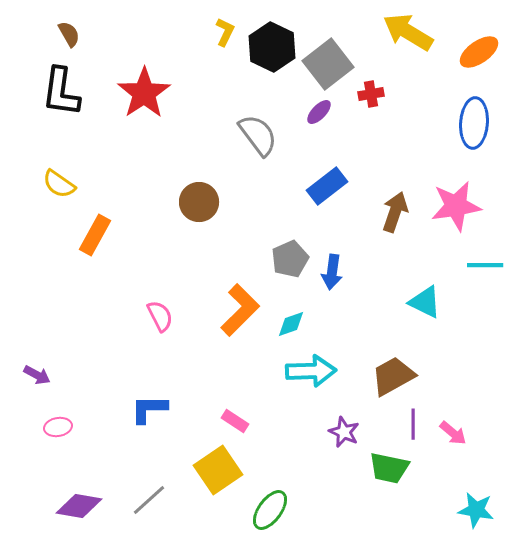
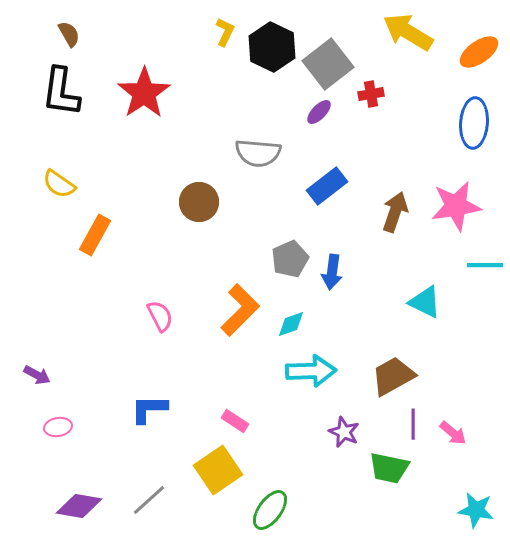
gray semicircle: moved 18 px down; rotated 132 degrees clockwise
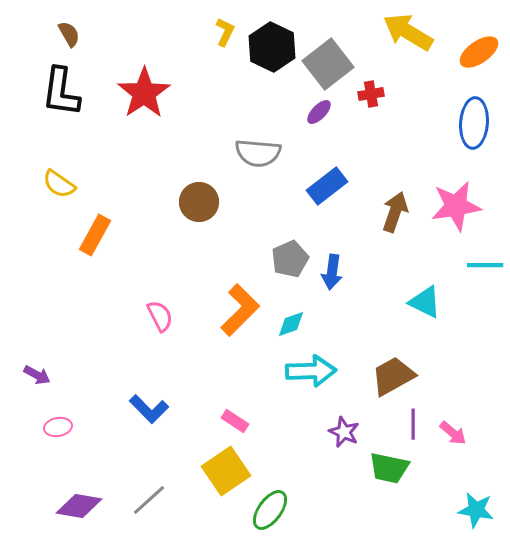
blue L-shape: rotated 135 degrees counterclockwise
yellow square: moved 8 px right, 1 px down
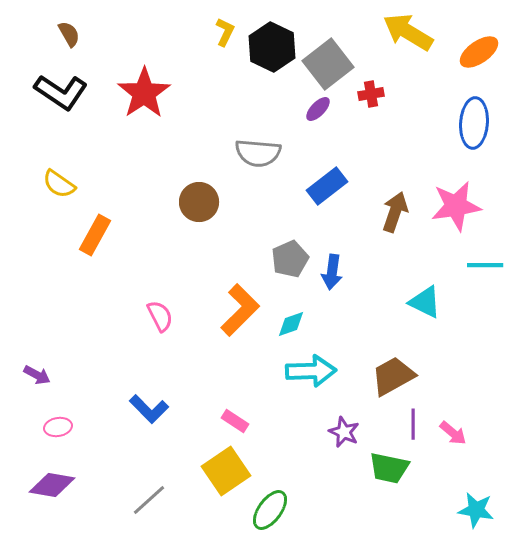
black L-shape: rotated 64 degrees counterclockwise
purple ellipse: moved 1 px left, 3 px up
purple diamond: moved 27 px left, 21 px up
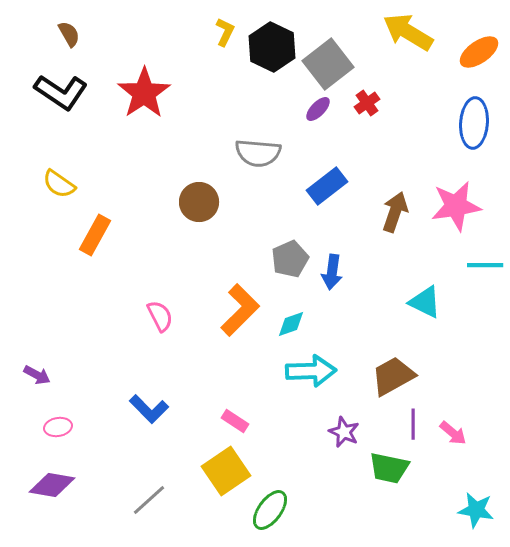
red cross: moved 4 px left, 9 px down; rotated 25 degrees counterclockwise
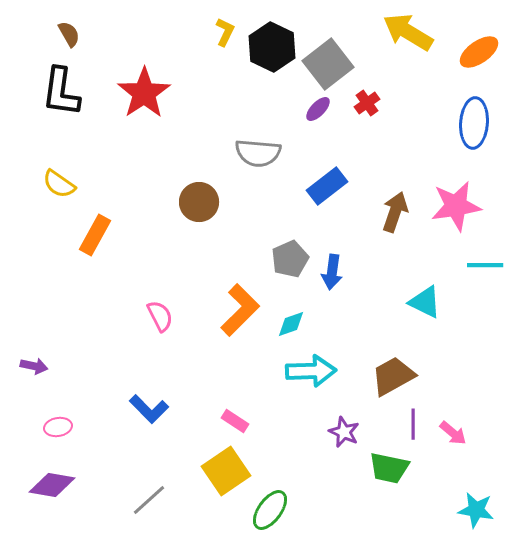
black L-shape: rotated 64 degrees clockwise
purple arrow: moved 3 px left, 9 px up; rotated 16 degrees counterclockwise
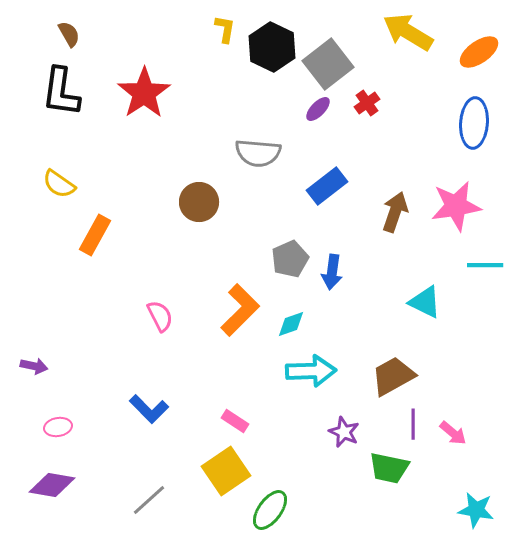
yellow L-shape: moved 3 px up; rotated 16 degrees counterclockwise
